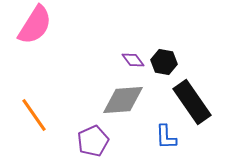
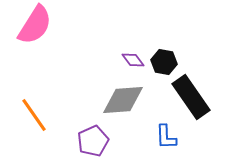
black rectangle: moved 1 px left, 5 px up
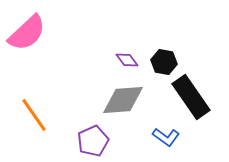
pink semicircle: moved 8 px left, 8 px down; rotated 15 degrees clockwise
purple diamond: moved 6 px left
blue L-shape: rotated 52 degrees counterclockwise
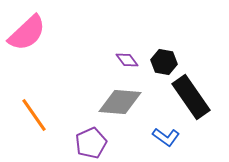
gray diamond: moved 3 px left, 2 px down; rotated 9 degrees clockwise
purple pentagon: moved 2 px left, 2 px down
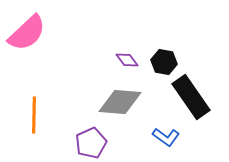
orange line: rotated 36 degrees clockwise
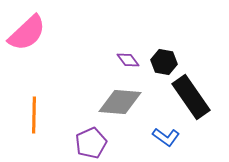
purple diamond: moved 1 px right
